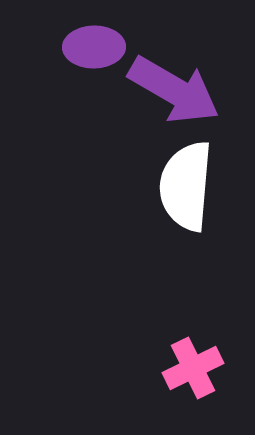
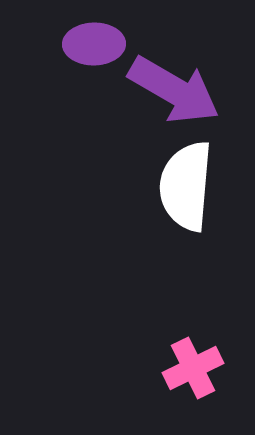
purple ellipse: moved 3 px up
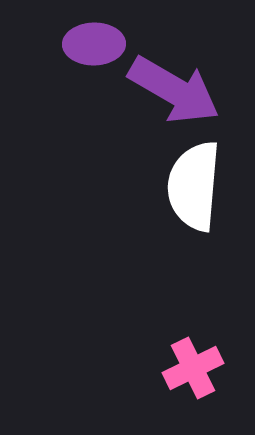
white semicircle: moved 8 px right
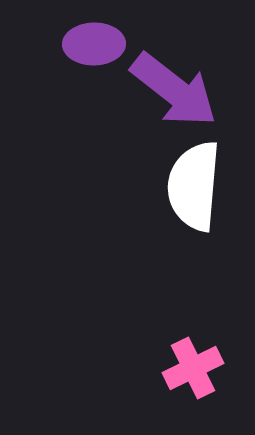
purple arrow: rotated 8 degrees clockwise
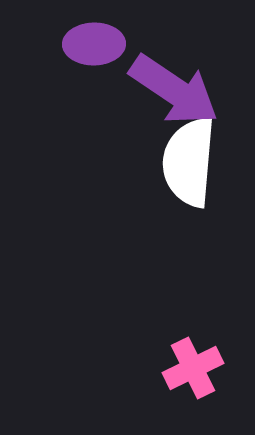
purple arrow: rotated 4 degrees counterclockwise
white semicircle: moved 5 px left, 24 px up
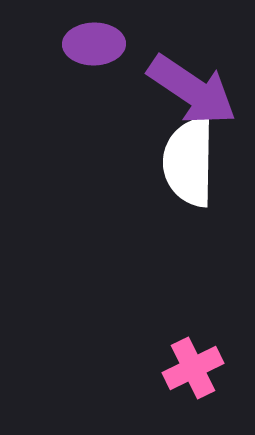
purple arrow: moved 18 px right
white semicircle: rotated 4 degrees counterclockwise
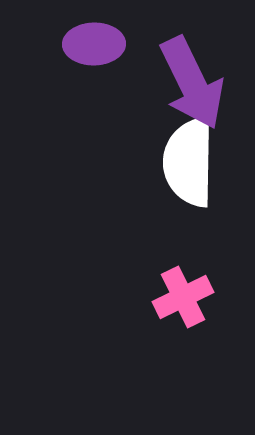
purple arrow: moved 7 px up; rotated 30 degrees clockwise
pink cross: moved 10 px left, 71 px up
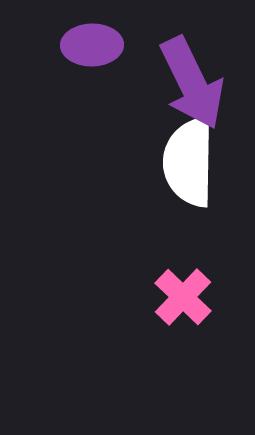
purple ellipse: moved 2 px left, 1 px down
pink cross: rotated 20 degrees counterclockwise
